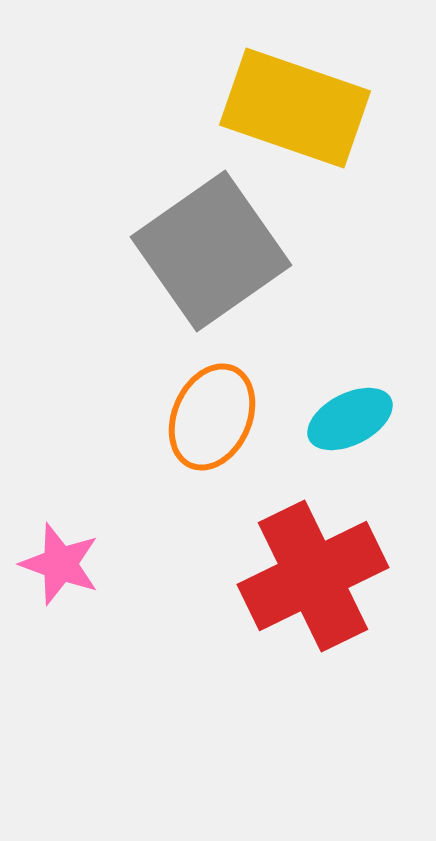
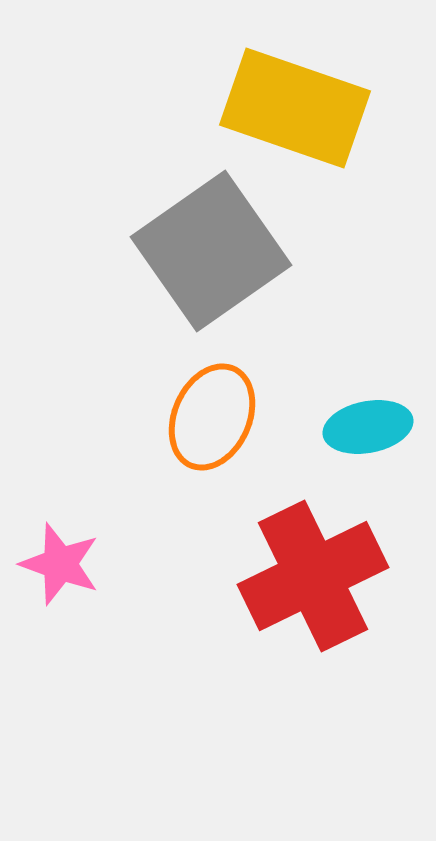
cyan ellipse: moved 18 px right, 8 px down; rotated 16 degrees clockwise
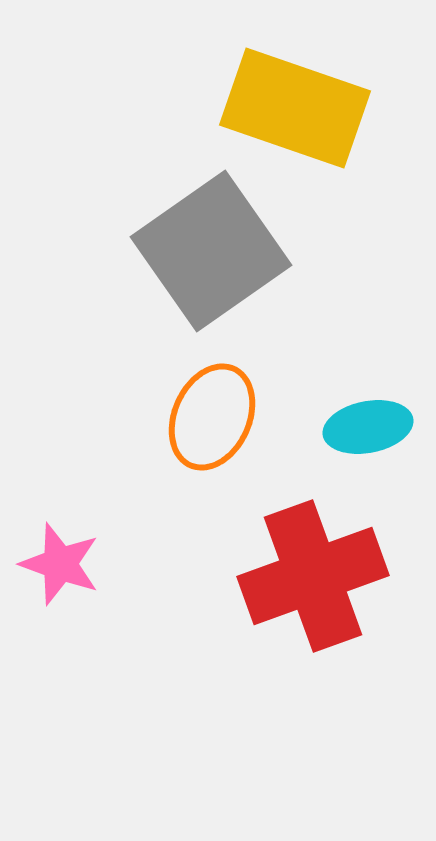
red cross: rotated 6 degrees clockwise
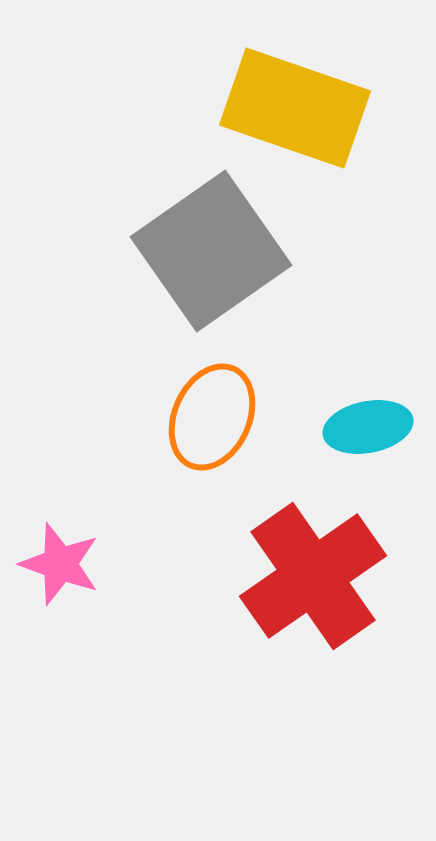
red cross: rotated 15 degrees counterclockwise
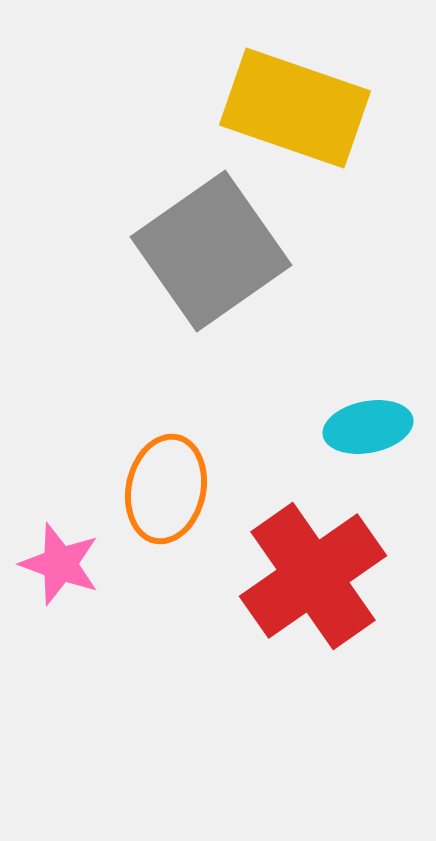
orange ellipse: moved 46 px left, 72 px down; rotated 12 degrees counterclockwise
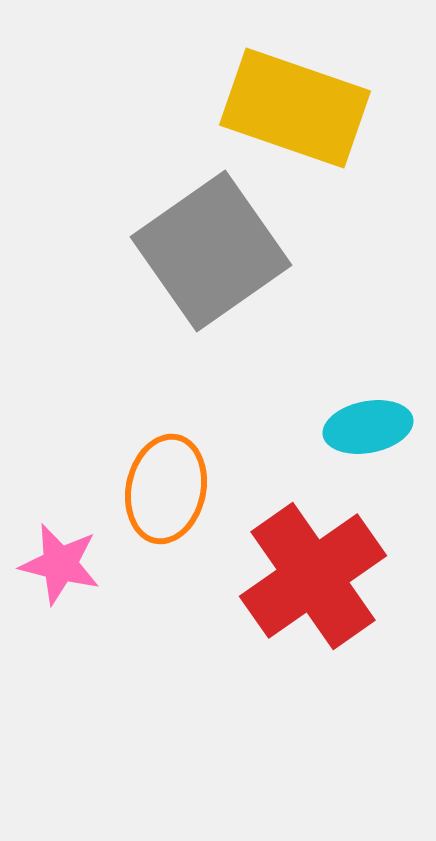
pink star: rotated 6 degrees counterclockwise
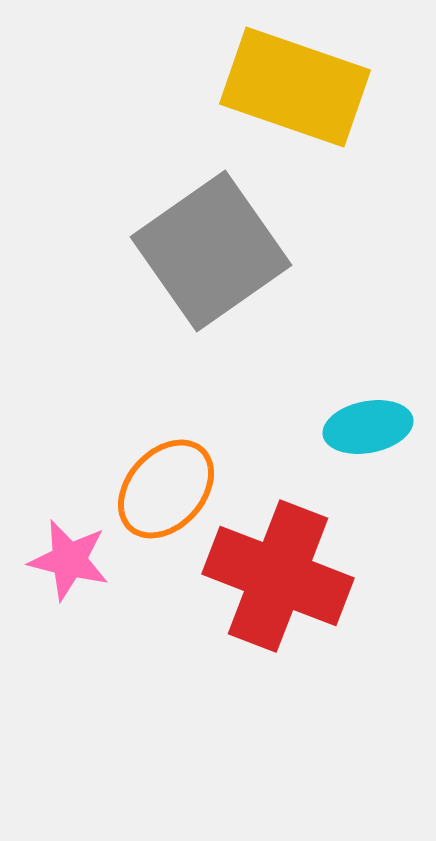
yellow rectangle: moved 21 px up
orange ellipse: rotated 30 degrees clockwise
pink star: moved 9 px right, 4 px up
red cross: moved 35 px left; rotated 34 degrees counterclockwise
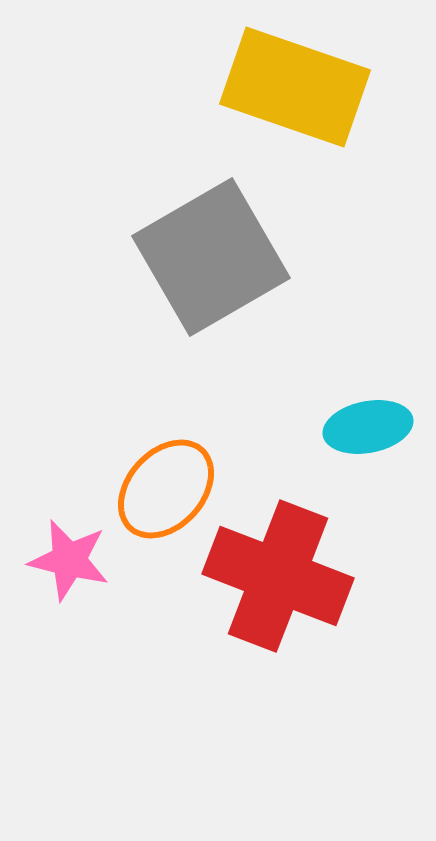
gray square: moved 6 px down; rotated 5 degrees clockwise
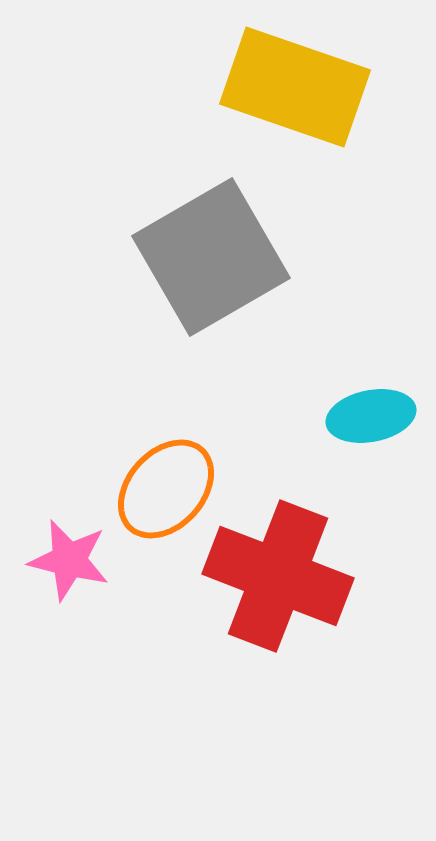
cyan ellipse: moved 3 px right, 11 px up
